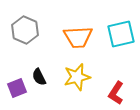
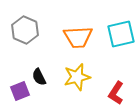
purple square: moved 3 px right, 3 px down
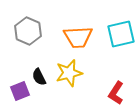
gray hexagon: moved 3 px right, 1 px down
yellow star: moved 8 px left, 4 px up
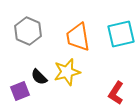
orange trapezoid: rotated 84 degrees clockwise
yellow star: moved 2 px left, 1 px up
black semicircle: rotated 18 degrees counterclockwise
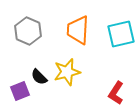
orange trapezoid: moved 7 px up; rotated 12 degrees clockwise
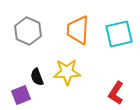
cyan square: moved 2 px left
yellow star: rotated 12 degrees clockwise
black semicircle: moved 2 px left; rotated 24 degrees clockwise
purple square: moved 1 px right, 4 px down
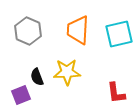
red L-shape: rotated 40 degrees counterclockwise
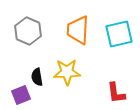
black semicircle: rotated 12 degrees clockwise
